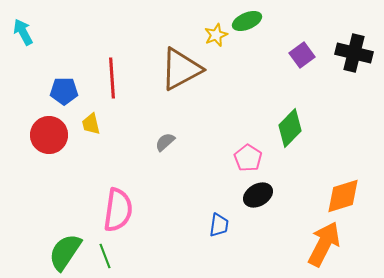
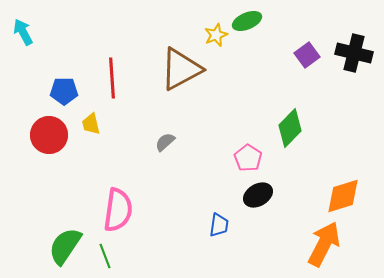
purple square: moved 5 px right
green semicircle: moved 6 px up
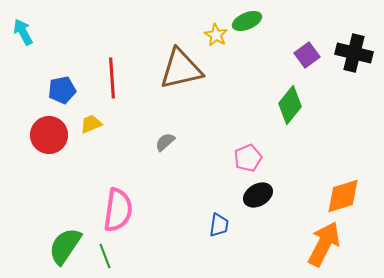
yellow star: rotated 20 degrees counterclockwise
brown triangle: rotated 15 degrees clockwise
blue pentagon: moved 2 px left, 1 px up; rotated 12 degrees counterclockwise
yellow trapezoid: rotated 80 degrees clockwise
green diamond: moved 23 px up; rotated 6 degrees counterclockwise
pink pentagon: rotated 16 degrees clockwise
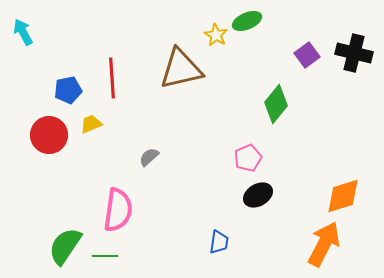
blue pentagon: moved 6 px right
green diamond: moved 14 px left, 1 px up
gray semicircle: moved 16 px left, 15 px down
blue trapezoid: moved 17 px down
green line: rotated 70 degrees counterclockwise
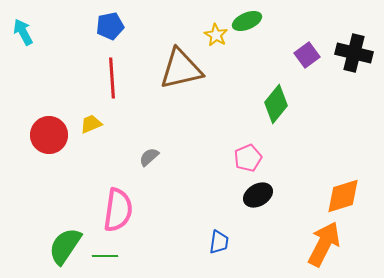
blue pentagon: moved 42 px right, 64 px up
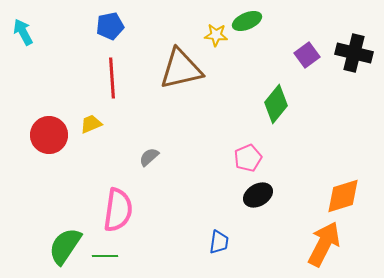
yellow star: rotated 25 degrees counterclockwise
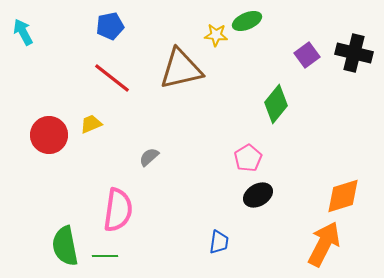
red line: rotated 48 degrees counterclockwise
pink pentagon: rotated 8 degrees counterclockwise
green semicircle: rotated 45 degrees counterclockwise
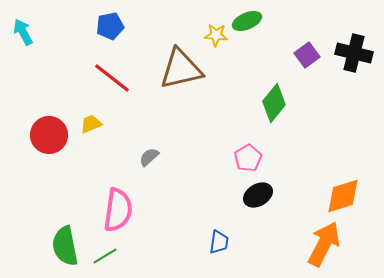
green diamond: moved 2 px left, 1 px up
green line: rotated 30 degrees counterclockwise
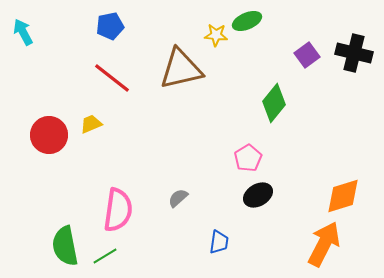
gray semicircle: moved 29 px right, 41 px down
